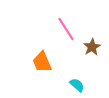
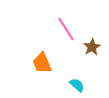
orange trapezoid: moved 1 px down
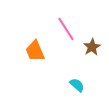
orange trapezoid: moved 7 px left, 12 px up
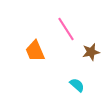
brown star: moved 1 px left, 5 px down; rotated 18 degrees clockwise
